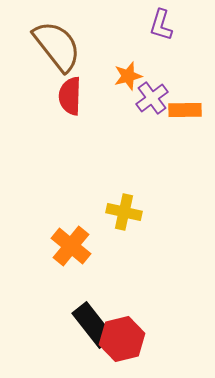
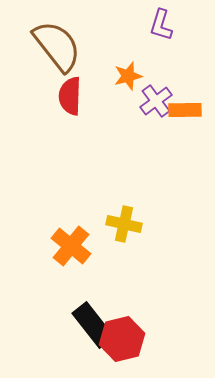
purple cross: moved 4 px right, 3 px down
yellow cross: moved 12 px down
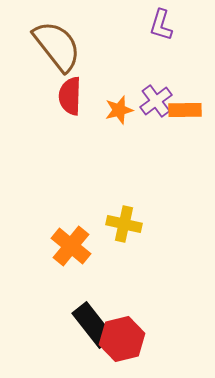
orange star: moved 9 px left, 34 px down
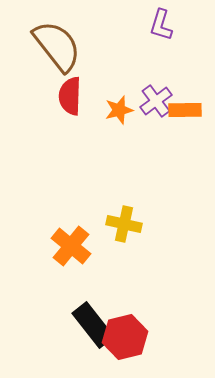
red hexagon: moved 3 px right, 2 px up
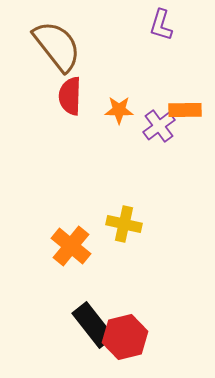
purple cross: moved 3 px right, 25 px down
orange star: rotated 16 degrees clockwise
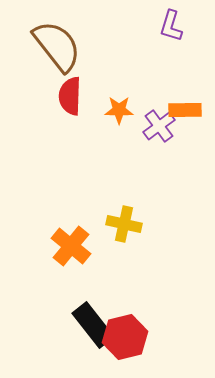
purple L-shape: moved 10 px right, 1 px down
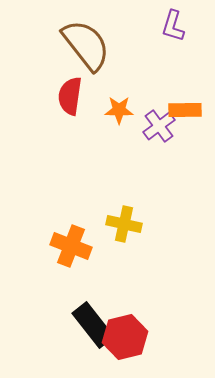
purple L-shape: moved 2 px right
brown semicircle: moved 29 px right, 1 px up
red semicircle: rotated 6 degrees clockwise
orange cross: rotated 18 degrees counterclockwise
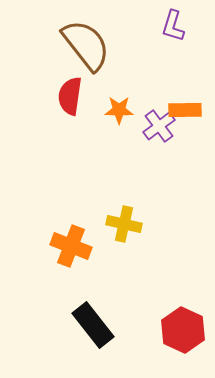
red hexagon: moved 58 px right, 7 px up; rotated 21 degrees counterclockwise
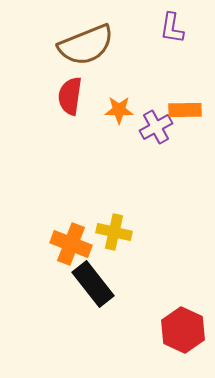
purple L-shape: moved 1 px left, 2 px down; rotated 8 degrees counterclockwise
brown semicircle: rotated 106 degrees clockwise
purple cross: moved 3 px left, 1 px down; rotated 8 degrees clockwise
yellow cross: moved 10 px left, 8 px down
orange cross: moved 2 px up
black rectangle: moved 41 px up
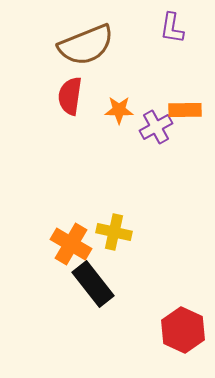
orange cross: rotated 9 degrees clockwise
